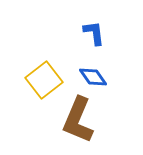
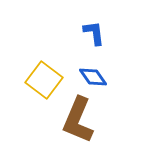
yellow square: rotated 15 degrees counterclockwise
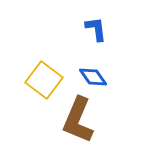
blue L-shape: moved 2 px right, 4 px up
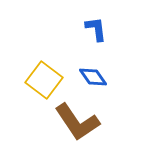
brown L-shape: moved 1 px left, 2 px down; rotated 57 degrees counterclockwise
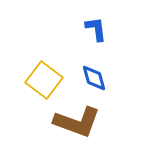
blue diamond: moved 1 px right, 1 px down; rotated 20 degrees clockwise
brown L-shape: rotated 36 degrees counterclockwise
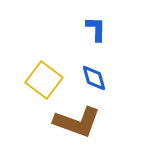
blue L-shape: rotated 8 degrees clockwise
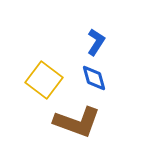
blue L-shape: moved 13 px down; rotated 32 degrees clockwise
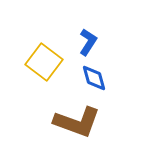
blue L-shape: moved 8 px left
yellow square: moved 18 px up
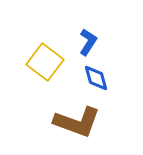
yellow square: moved 1 px right
blue diamond: moved 2 px right
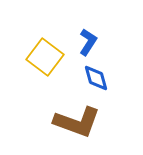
yellow square: moved 5 px up
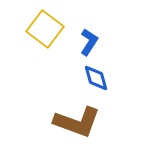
blue L-shape: moved 1 px right
yellow square: moved 28 px up
